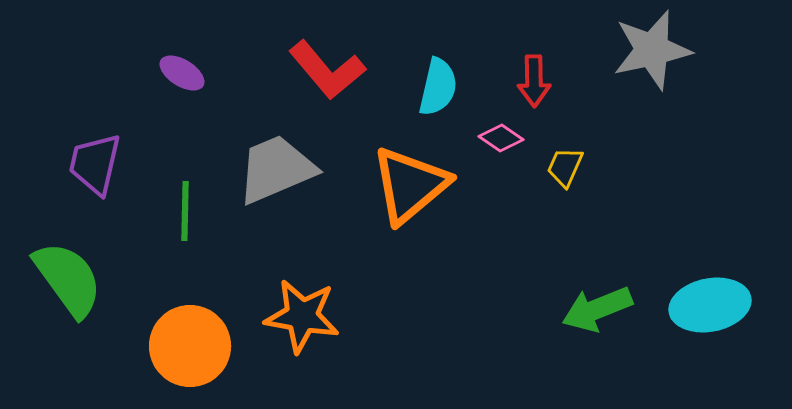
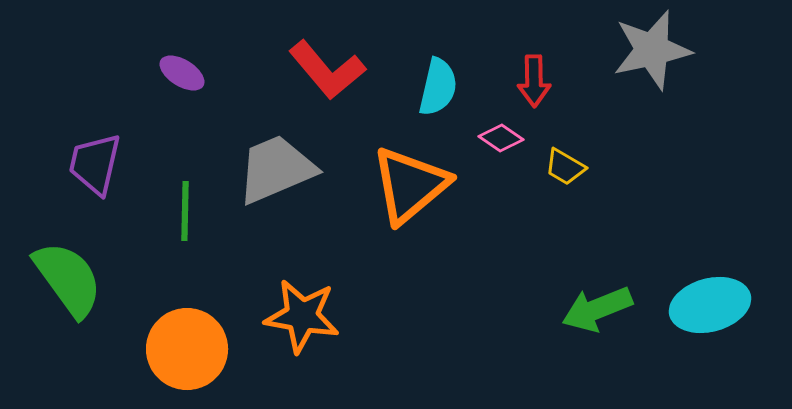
yellow trapezoid: rotated 84 degrees counterclockwise
cyan ellipse: rotated 4 degrees counterclockwise
orange circle: moved 3 px left, 3 px down
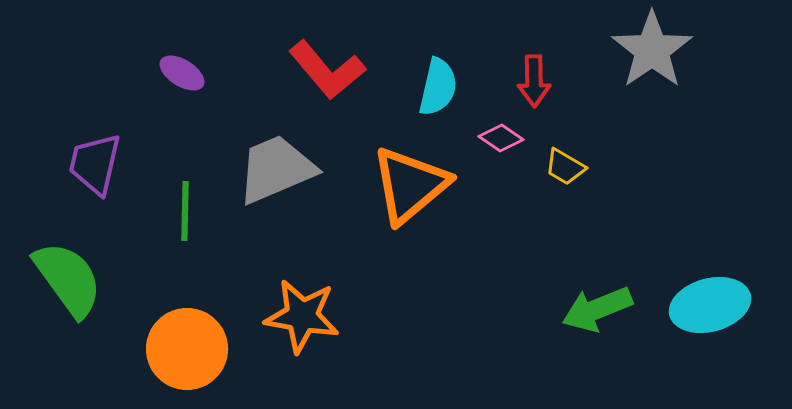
gray star: rotated 22 degrees counterclockwise
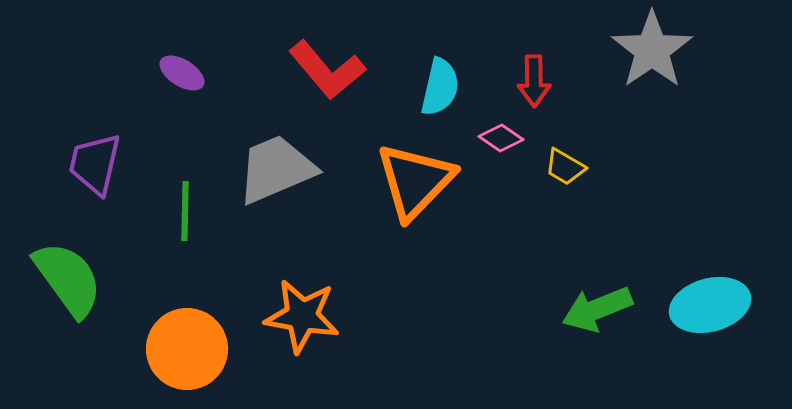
cyan semicircle: moved 2 px right
orange triangle: moved 5 px right, 4 px up; rotated 6 degrees counterclockwise
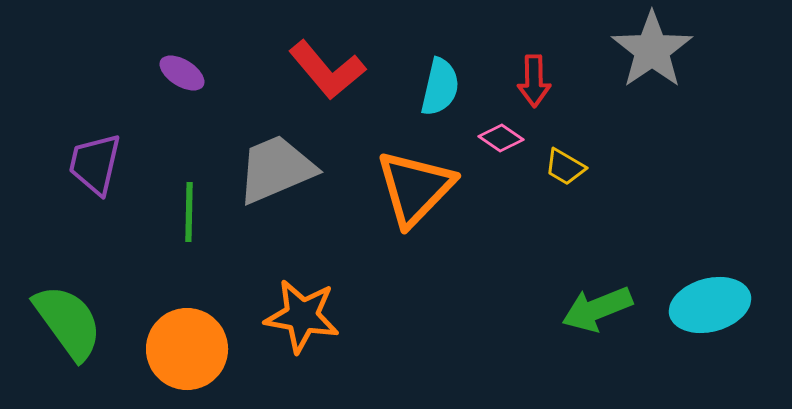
orange triangle: moved 7 px down
green line: moved 4 px right, 1 px down
green semicircle: moved 43 px down
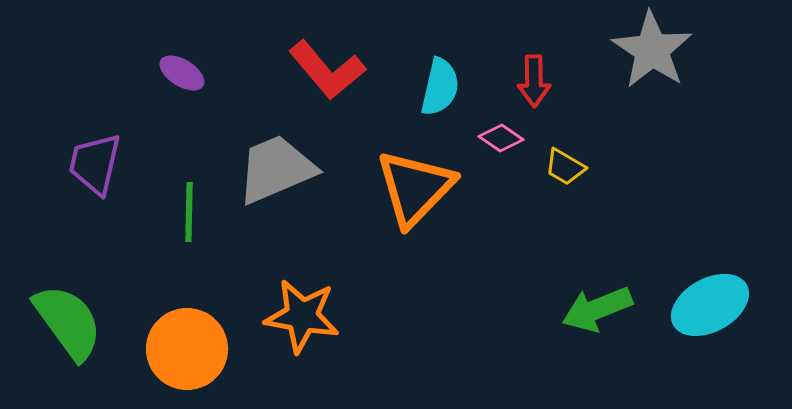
gray star: rotated 4 degrees counterclockwise
cyan ellipse: rotated 14 degrees counterclockwise
